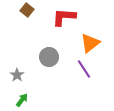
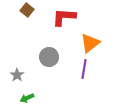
purple line: rotated 42 degrees clockwise
green arrow: moved 5 px right, 2 px up; rotated 152 degrees counterclockwise
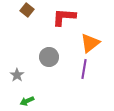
green arrow: moved 3 px down
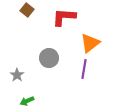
gray circle: moved 1 px down
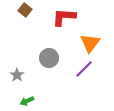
brown square: moved 2 px left
orange triangle: rotated 15 degrees counterclockwise
purple line: rotated 36 degrees clockwise
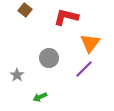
red L-shape: moved 2 px right; rotated 10 degrees clockwise
green arrow: moved 13 px right, 4 px up
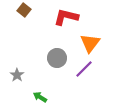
brown square: moved 1 px left
gray circle: moved 8 px right
green arrow: rotated 56 degrees clockwise
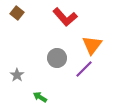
brown square: moved 7 px left, 3 px down
red L-shape: moved 1 px left; rotated 145 degrees counterclockwise
orange triangle: moved 2 px right, 2 px down
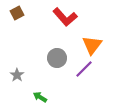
brown square: rotated 24 degrees clockwise
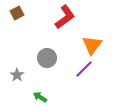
red L-shape: rotated 85 degrees counterclockwise
gray circle: moved 10 px left
